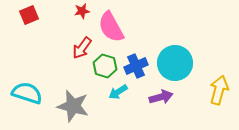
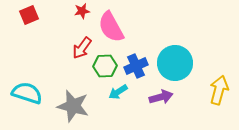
green hexagon: rotated 20 degrees counterclockwise
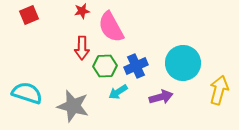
red arrow: rotated 35 degrees counterclockwise
cyan circle: moved 8 px right
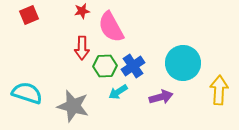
blue cross: moved 3 px left; rotated 10 degrees counterclockwise
yellow arrow: rotated 12 degrees counterclockwise
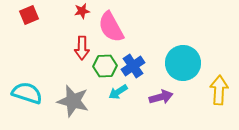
gray star: moved 5 px up
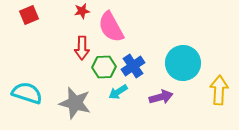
green hexagon: moved 1 px left, 1 px down
gray star: moved 2 px right, 2 px down
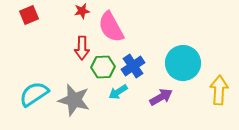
green hexagon: moved 1 px left
cyan semicircle: moved 7 px right, 1 px down; rotated 52 degrees counterclockwise
purple arrow: rotated 15 degrees counterclockwise
gray star: moved 1 px left, 3 px up
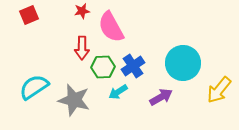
yellow arrow: rotated 144 degrees counterclockwise
cyan semicircle: moved 7 px up
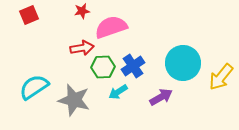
pink semicircle: rotated 100 degrees clockwise
red arrow: rotated 100 degrees counterclockwise
yellow arrow: moved 2 px right, 13 px up
